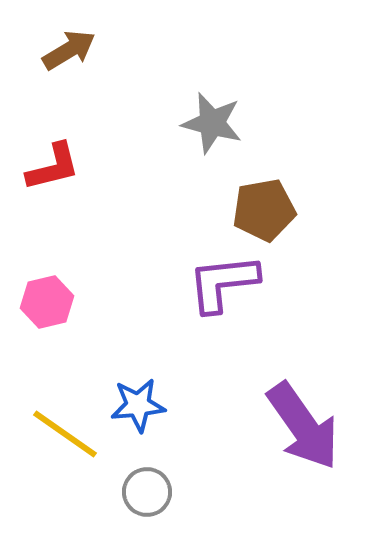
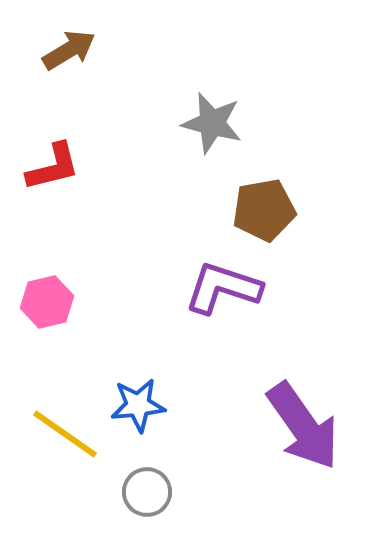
purple L-shape: moved 5 px down; rotated 24 degrees clockwise
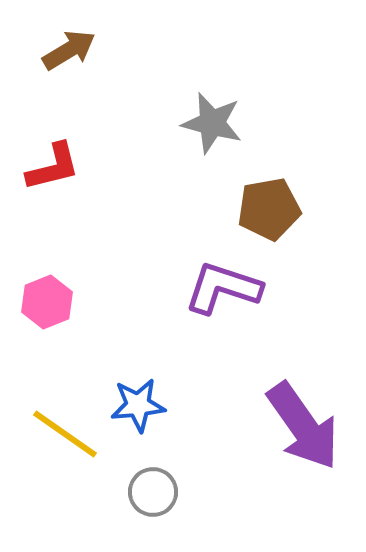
brown pentagon: moved 5 px right, 1 px up
pink hexagon: rotated 9 degrees counterclockwise
gray circle: moved 6 px right
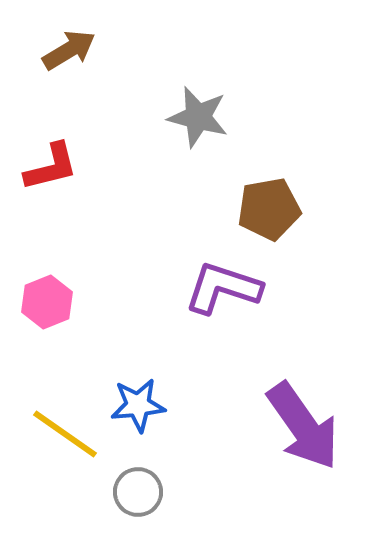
gray star: moved 14 px left, 6 px up
red L-shape: moved 2 px left
gray circle: moved 15 px left
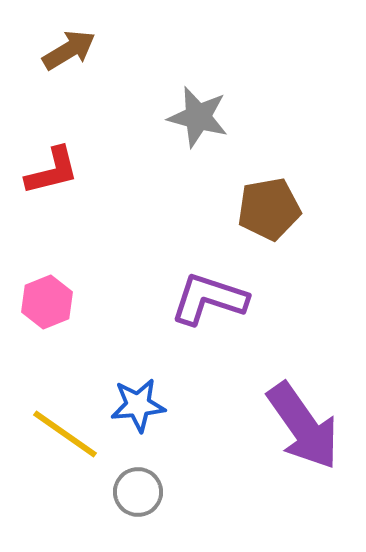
red L-shape: moved 1 px right, 4 px down
purple L-shape: moved 14 px left, 11 px down
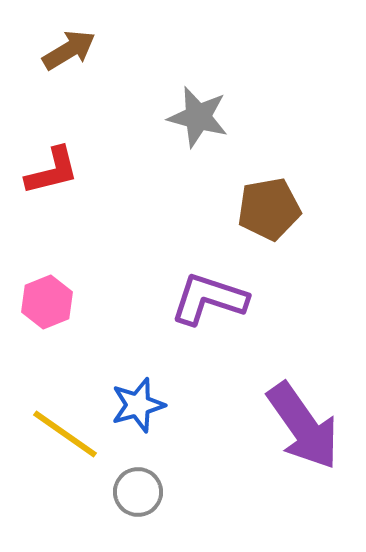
blue star: rotated 10 degrees counterclockwise
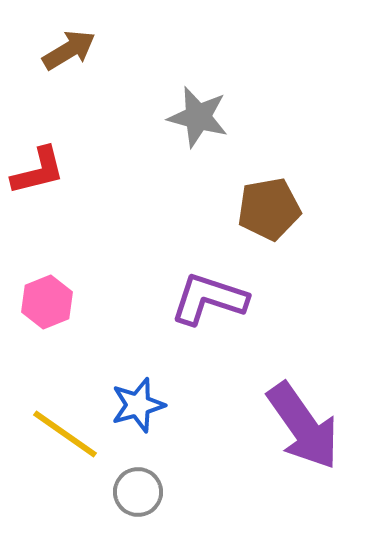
red L-shape: moved 14 px left
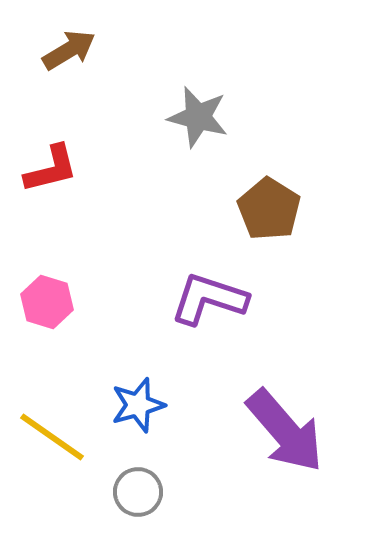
red L-shape: moved 13 px right, 2 px up
brown pentagon: rotated 30 degrees counterclockwise
pink hexagon: rotated 21 degrees counterclockwise
purple arrow: moved 18 px left, 5 px down; rotated 6 degrees counterclockwise
yellow line: moved 13 px left, 3 px down
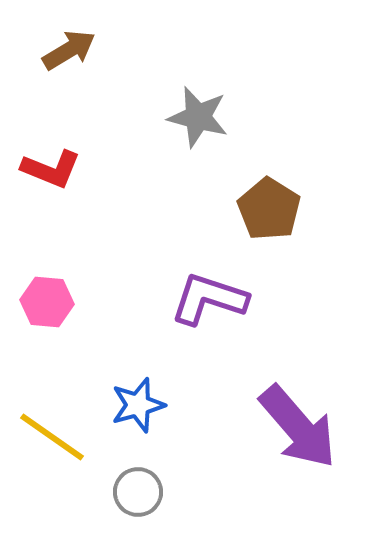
red L-shape: rotated 36 degrees clockwise
pink hexagon: rotated 12 degrees counterclockwise
purple arrow: moved 13 px right, 4 px up
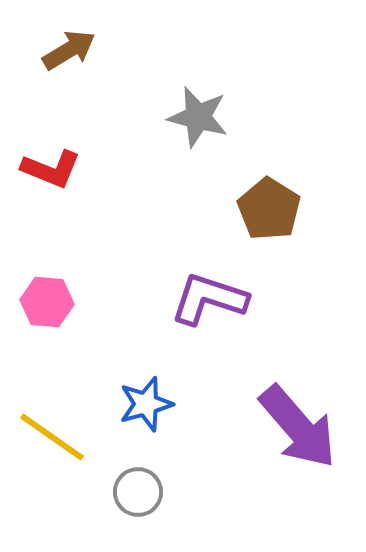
blue star: moved 8 px right, 1 px up
